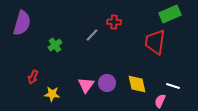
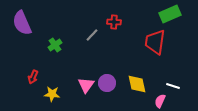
purple semicircle: rotated 140 degrees clockwise
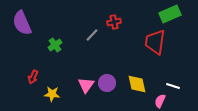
red cross: rotated 16 degrees counterclockwise
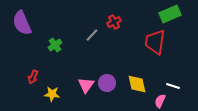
red cross: rotated 16 degrees counterclockwise
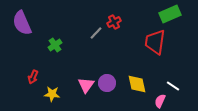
gray line: moved 4 px right, 2 px up
white line: rotated 16 degrees clockwise
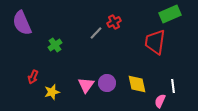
white line: rotated 48 degrees clockwise
yellow star: moved 2 px up; rotated 21 degrees counterclockwise
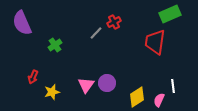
yellow diamond: moved 13 px down; rotated 70 degrees clockwise
pink semicircle: moved 1 px left, 1 px up
